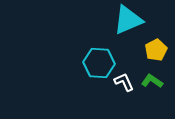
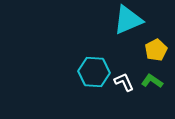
cyan hexagon: moved 5 px left, 9 px down
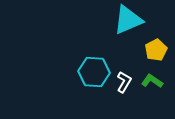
white L-shape: rotated 55 degrees clockwise
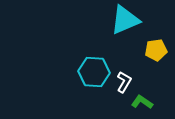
cyan triangle: moved 3 px left
yellow pentagon: rotated 20 degrees clockwise
green L-shape: moved 10 px left, 21 px down
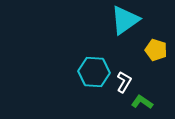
cyan triangle: rotated 12 degrees counterclockwise
yellow pentagon: rotated 25 degrees clockwise
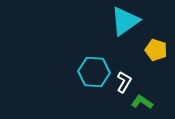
cyan triangle: moved 1 px down
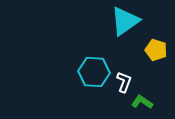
white L-shape: rotated 10 degrees counterclockwise
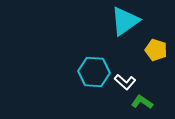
white L-shape: moved 1 px right; rotated 110 degrees clockwise
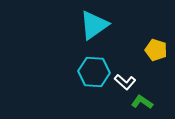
cyan triangle: moved 31 px left, 4 px down
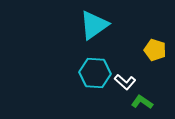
yellow pentagon: moved 1 px left
cyan hexagon: moved 1 px right, 1 px down
